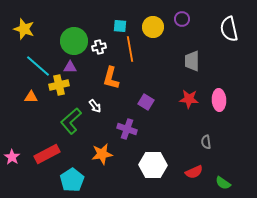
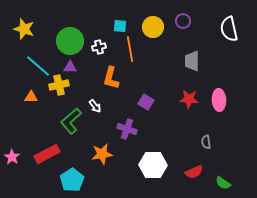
purple circle: moved 1 px right, 2 px down
green circle: moved 4 px left
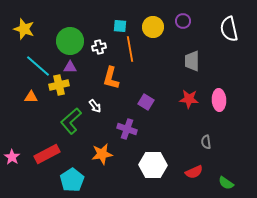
green semicircle: moved 3 px right
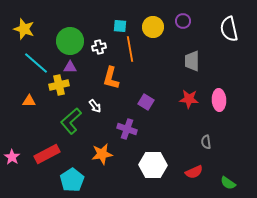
cyan line: moved 2 px left, 3 px up
orange triangle: moved 2 px left, 4 px down
green semicircle: moved 2 px right
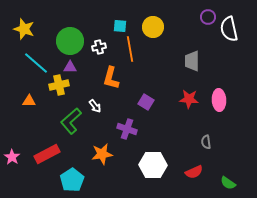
purple circle: moved 25 px right, 4 px up
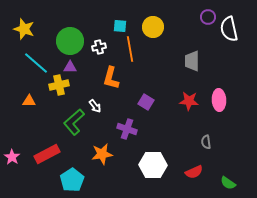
red star: moved 2 px down
green L-shape: moved 3 px right, 1 px down
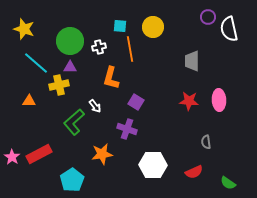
purple square: moved 10 px left
red rectangle: moved 8 px left
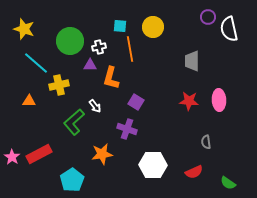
purple triangle: moved 20 px right, 2 px up
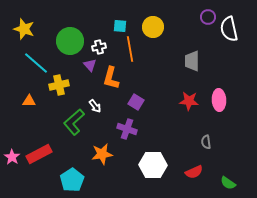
purple triangle: rotated 48 degrees clockwise
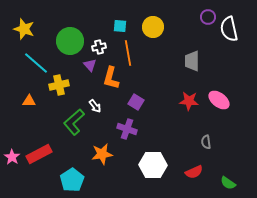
orange line: moved 2 px left, 4 px down
pink ellipse: rotated 50 degrees counterclockwise
